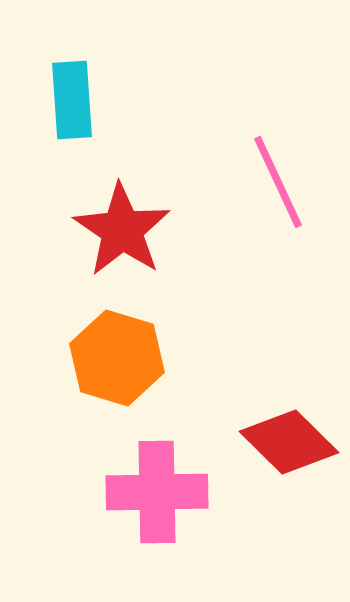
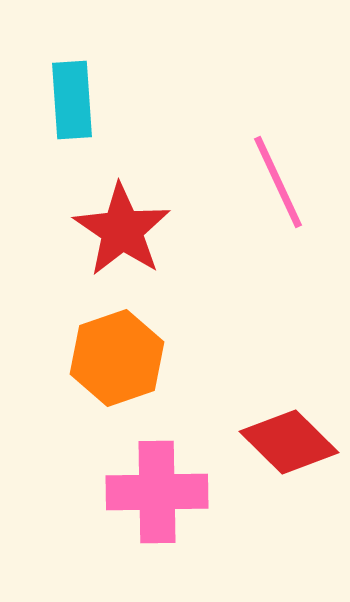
orange hexagon: rotated 24 degrees clockwise
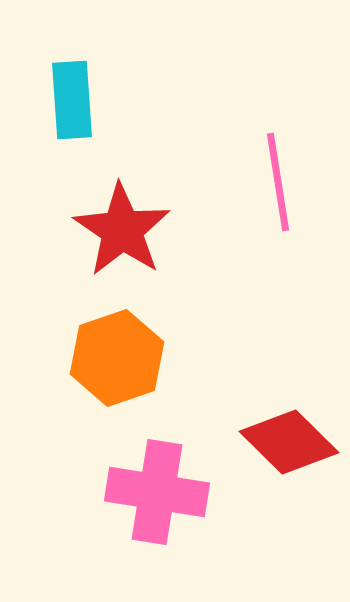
pink line: rotated 16 degrees clockwise
pink cross: rotated 10 degrees clockwise
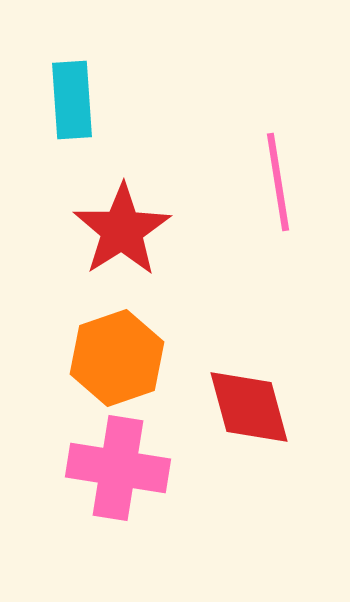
red star: rotated 6 degrees clockwise
red diamond: moved 40 px left, 35 px up; rotated 30 degrees clockwise
pink cross: moved 39 px left, 24 px up
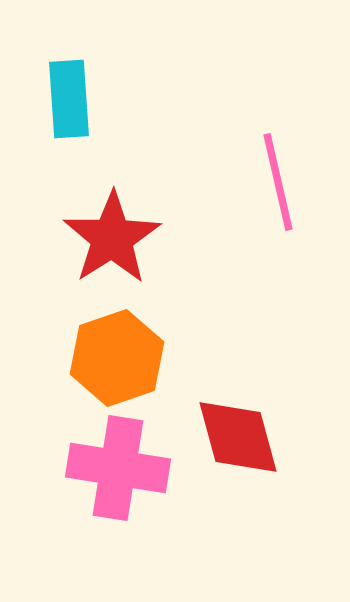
cyan rectangle: moved 3 px left, 1 px up
pink line: rotated 4 degrees counterclockwise
red star: moved 10 px left, 8 px down
red diamond: moved 11 px left, 30 px down
